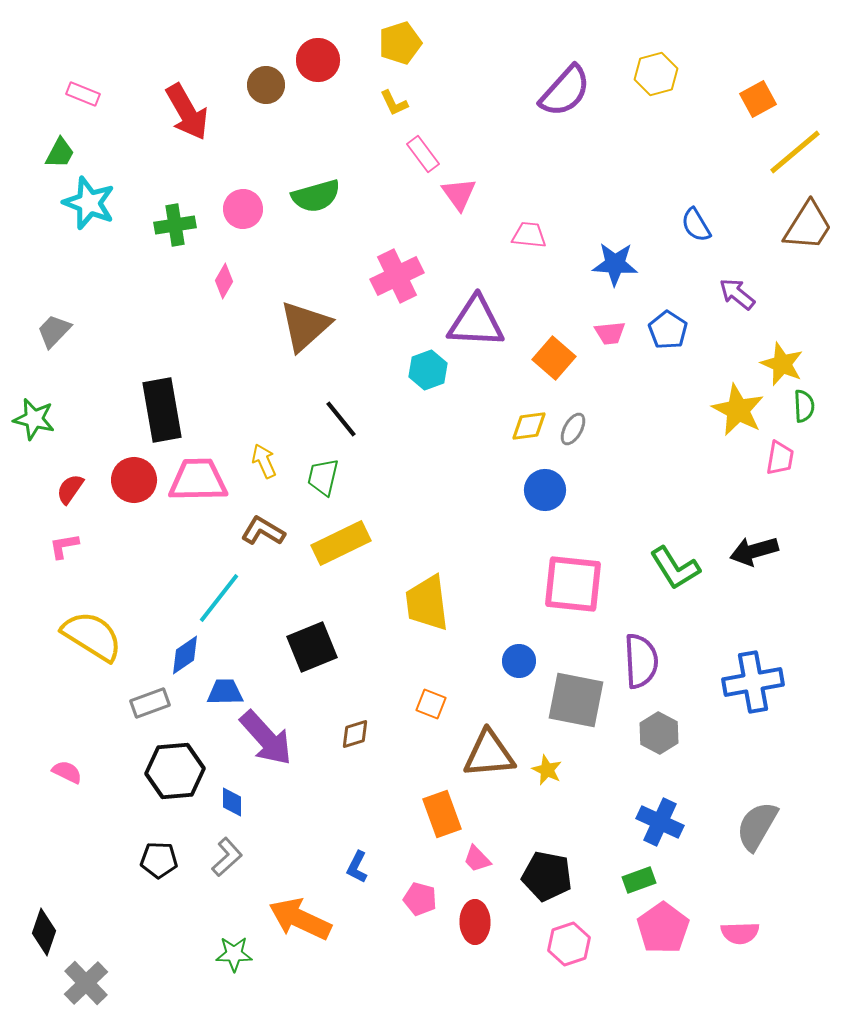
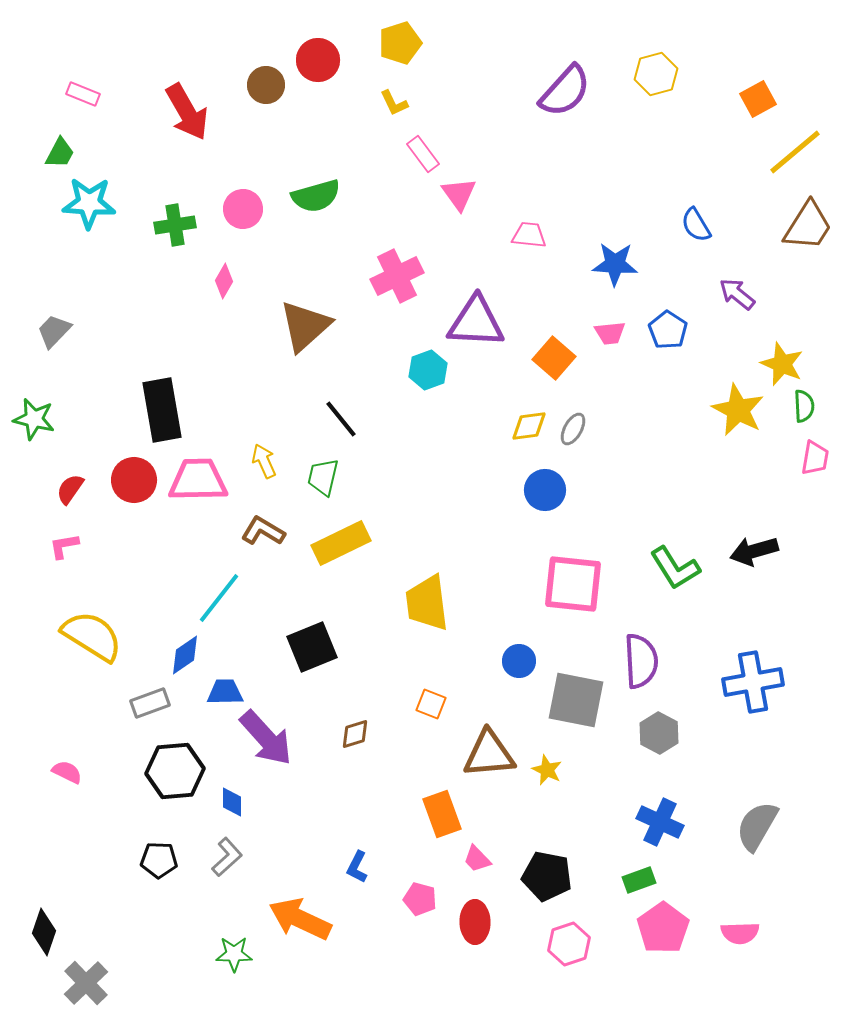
cyan star at (89, 203): rotated 18 degrees counterclockwise
pink trapezoid at (780, 458): moved 35 px right
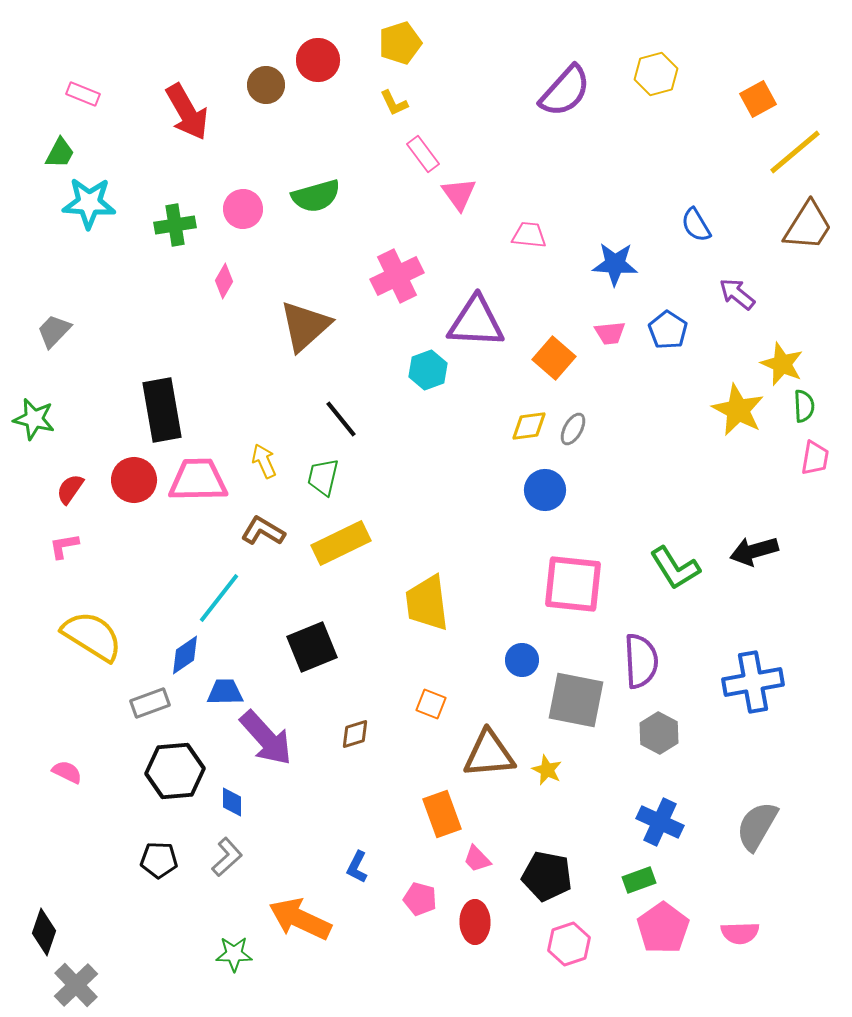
blue circle at (519, 661): moved 3 px right, 1 px up
gray cross at (86, 983): moved 10 px left, 2 px down
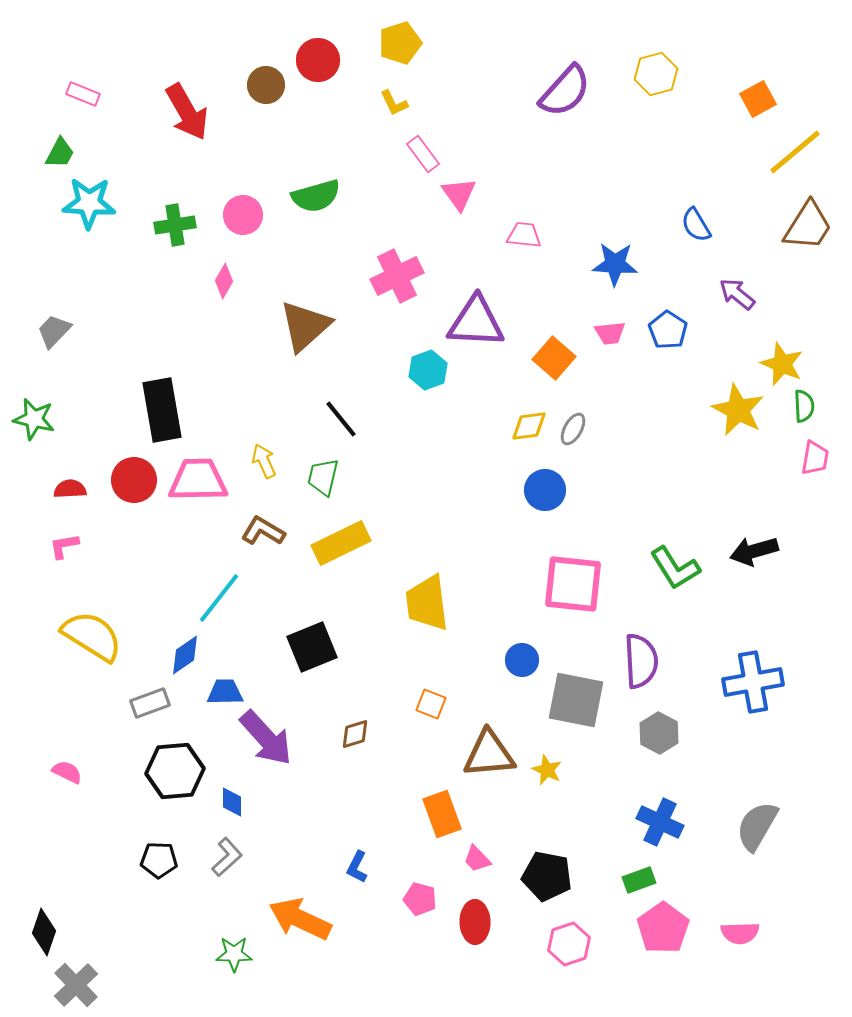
pink circle at (243, 209): moved 6 px down
pink trapezoid at (529, 235): moved 5 px left
red semicircle at (70, 489): rotated 52 degrees clockwise
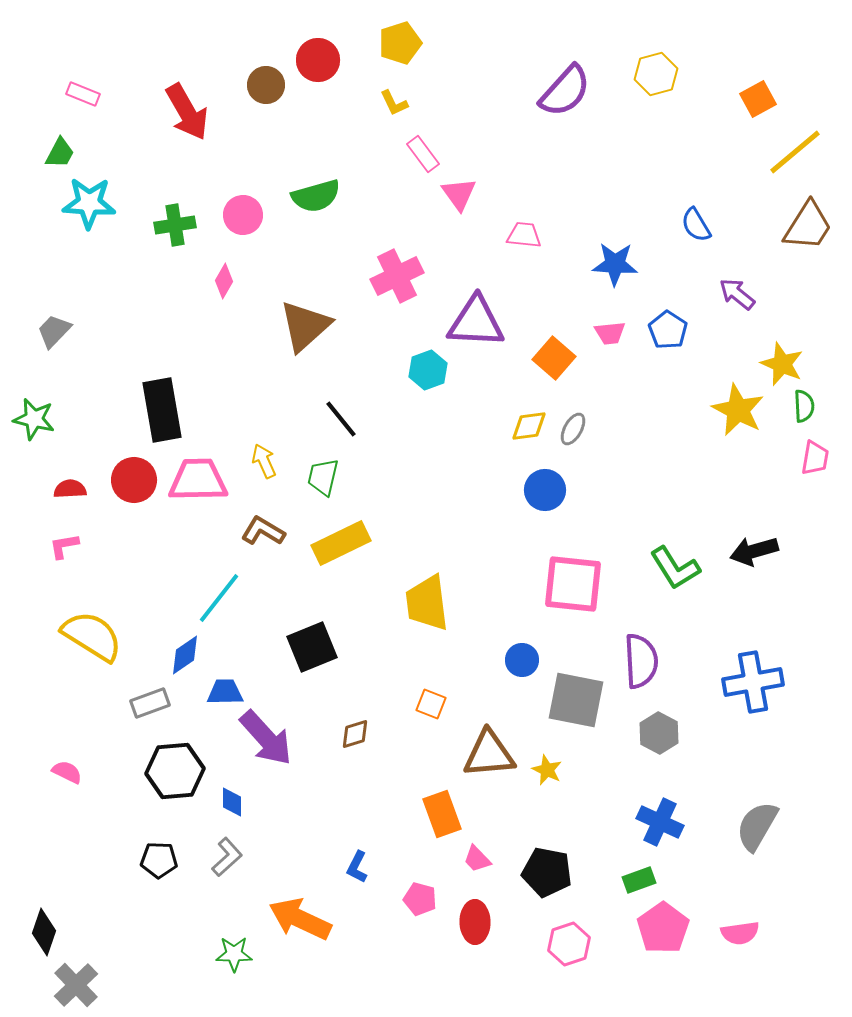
black pentagon at (547, 876): moved 4 px up
pink semicircle at (740, 933): rotated 6 degrees counterclockwise
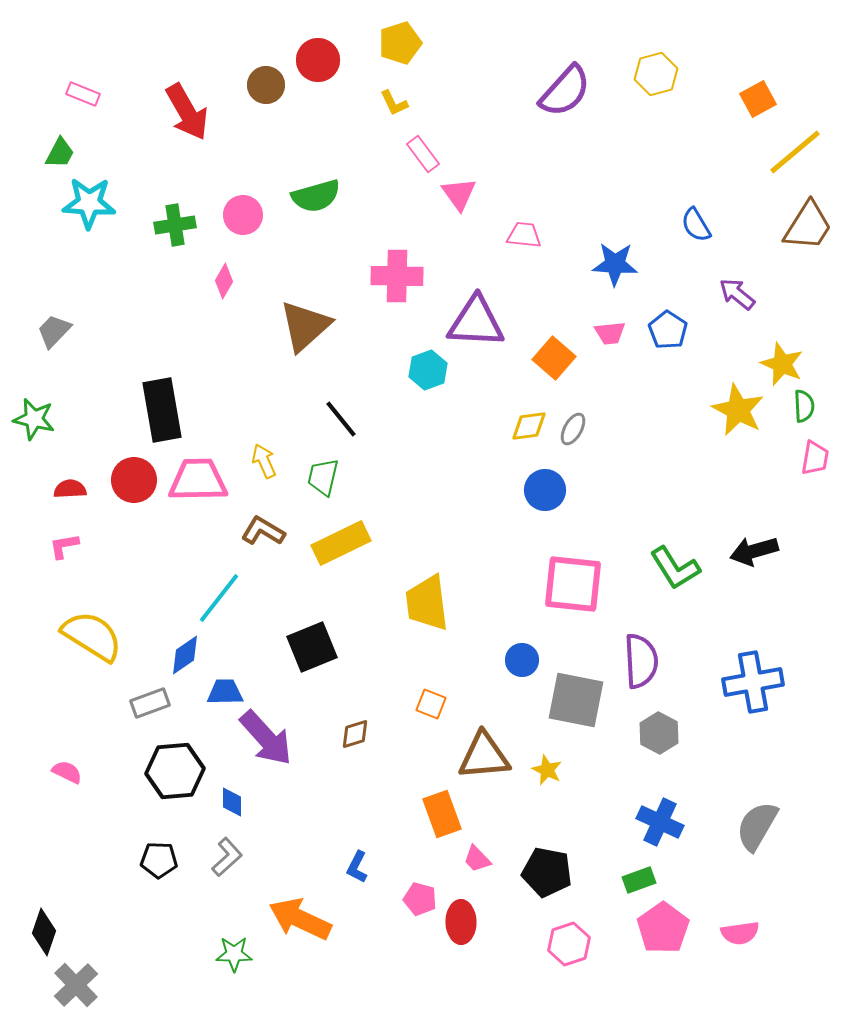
pink cross at (397, 276): rotated 27 degrees clockwise
brown triangle at (489, 754): moved 5 px left, 2 px down
red ellipse at (475, 922): moved 14 px left
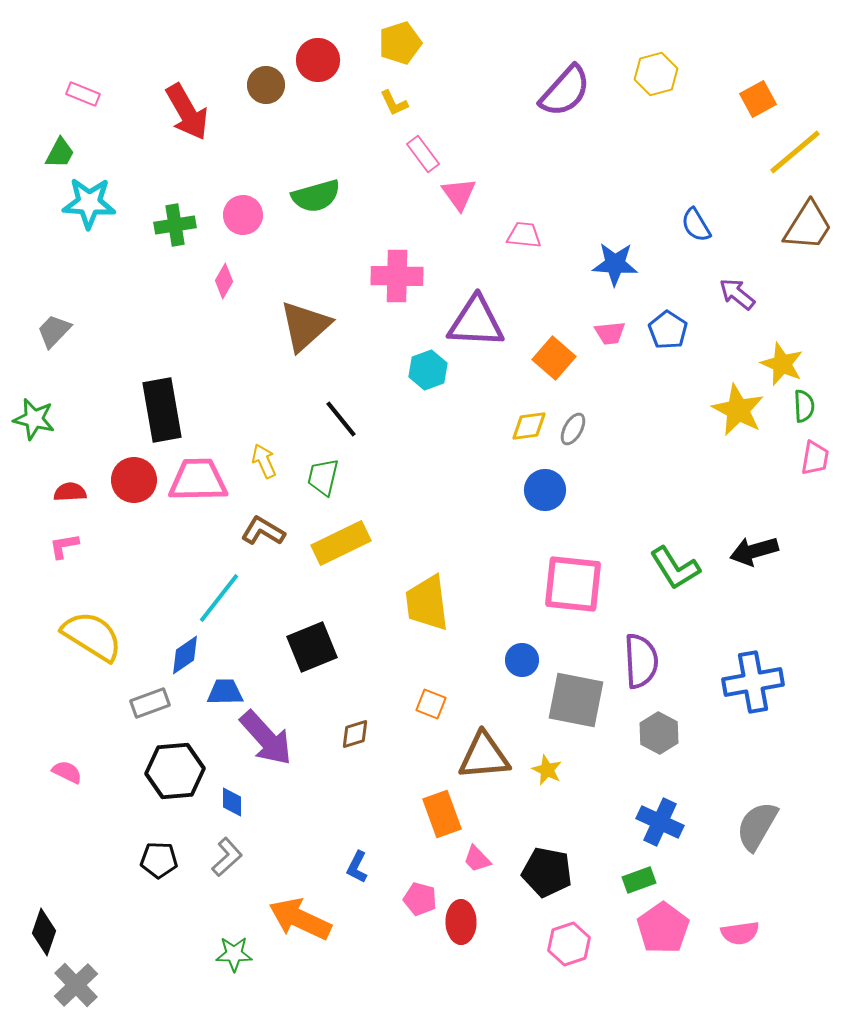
red semicircle at (70, 489): moved 3 px down
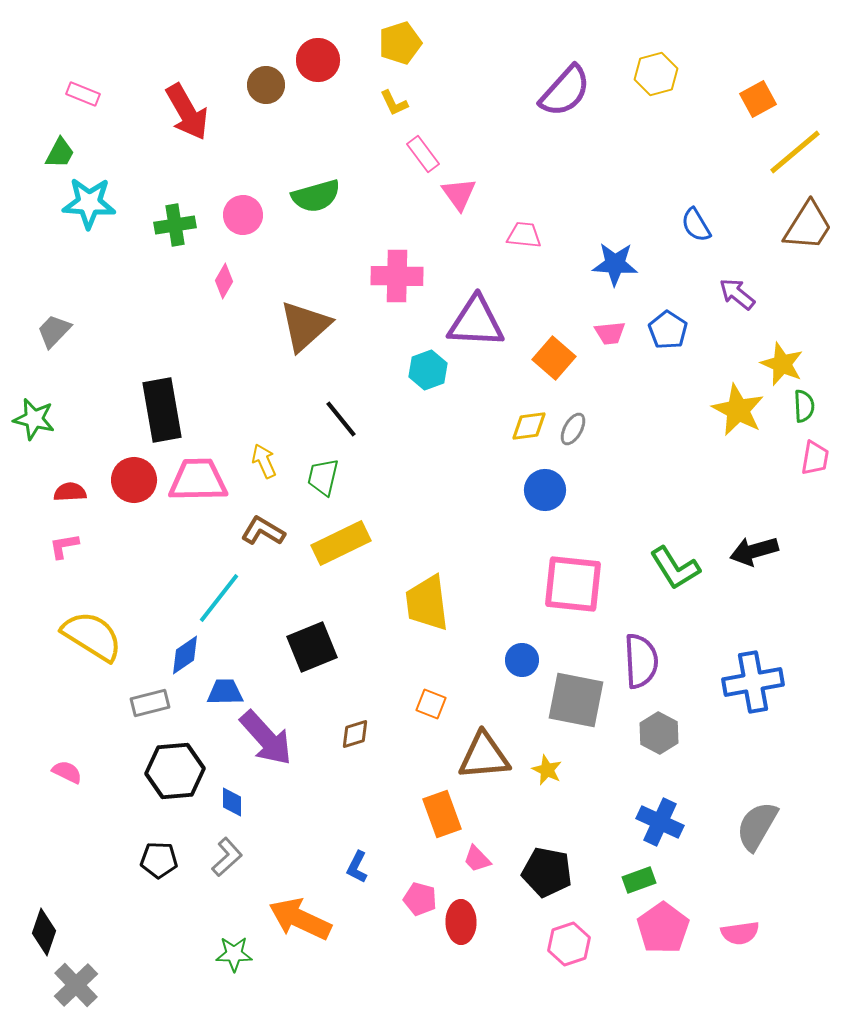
gray rectangle at (150, 703): rotated 6 degrees clockwise
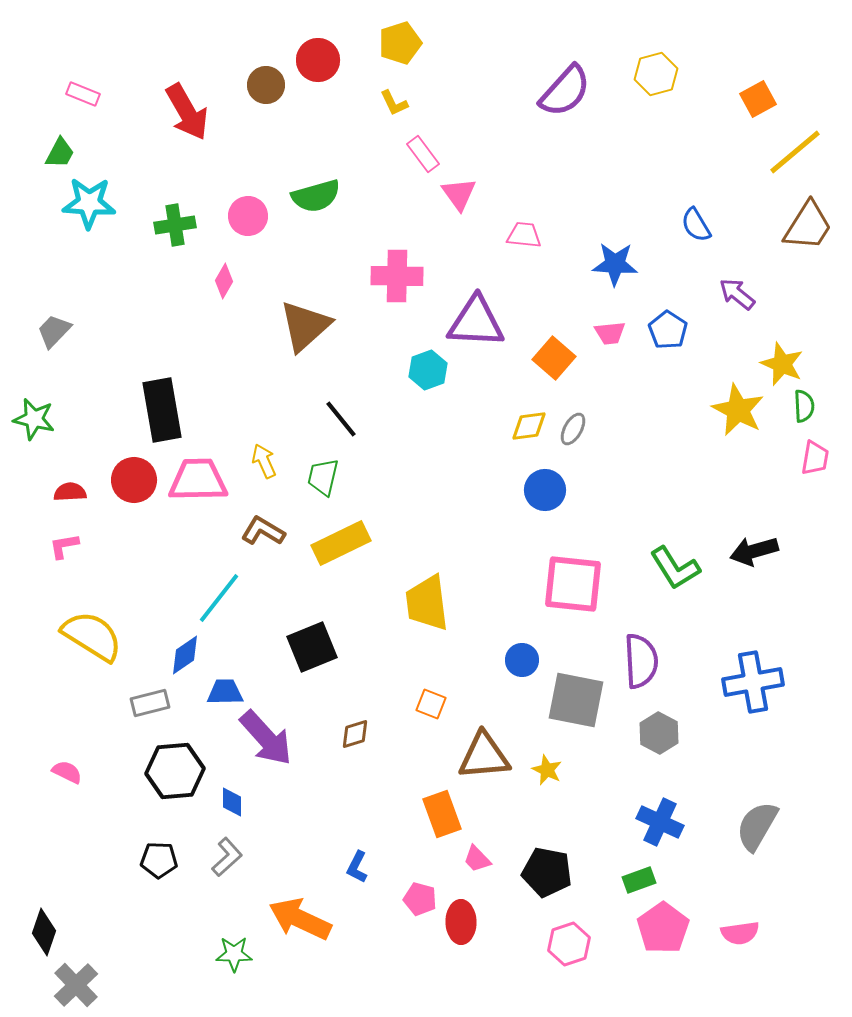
pink circle at (243, 215): moved 5 px right, 1 px down
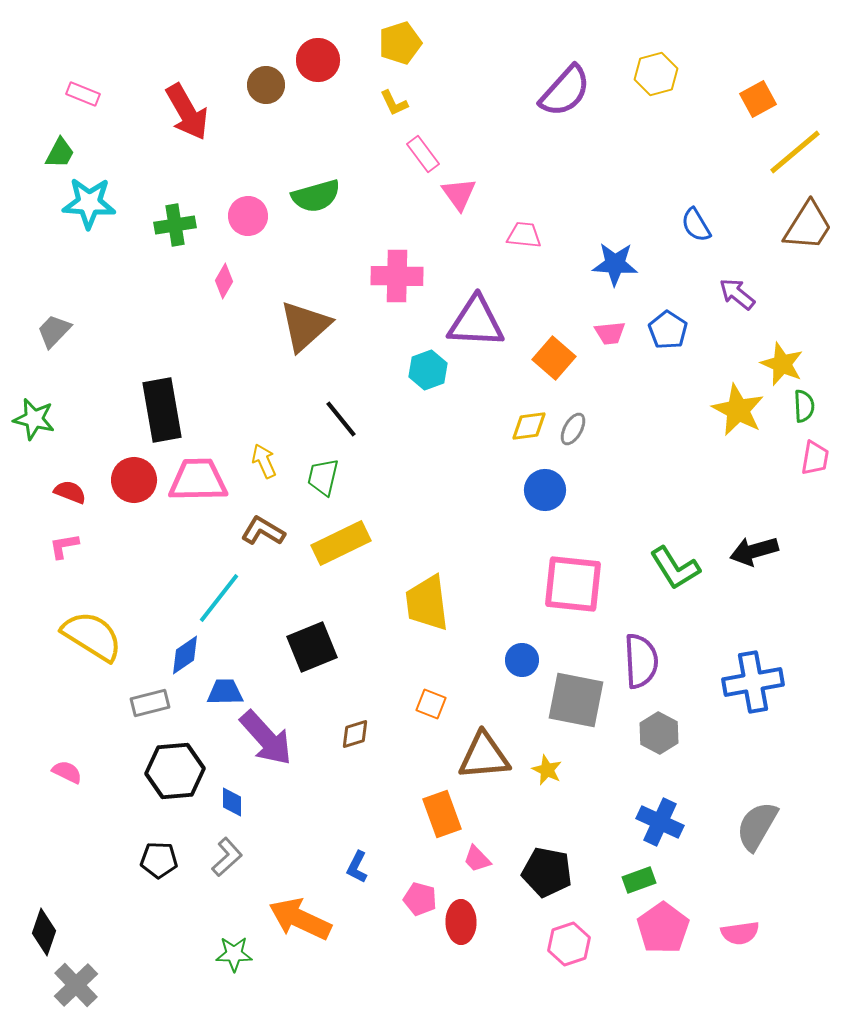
red semicircle at (70, 492): rotated 24 degrees clockwise
